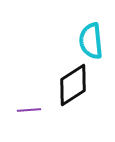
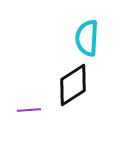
cyan semicircle: moved 4 px left, 3 px up; rotated 9 degrees clockwise
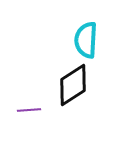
cyan semicircle: moved 1 px left, 2 px down
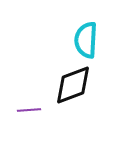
black diamond: rotated 12 degrees clockwise
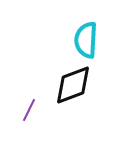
purple line: rotated 60 degrees counterclockwise
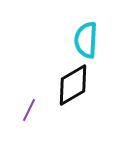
black diamond: rotated 9 degrees counterclockwise
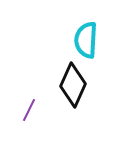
black diamond: rotated 36 degrees counterclockwise
